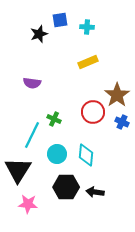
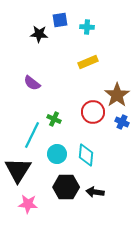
black star: rotated 24 degrees clockwise
purple semicircle: rotated 30 degrees clockwise
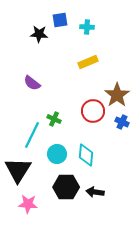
red circle: moved 1 px up
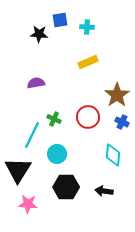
purple semicircle: moved 4 px right; rotated 132 degrees clockwise
red circle: moved 5 px left, 6 px down
cyan diamond: moved 27 px right
black arrow: moved 9 px right, 1 px up
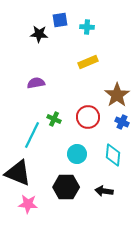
cyan circle: moved 20 px right
black triangle: moved 3 px down; rotated 40 degrees counterclockwise
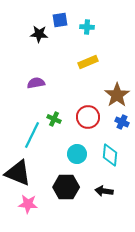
cyan diamond: moved 3 px left
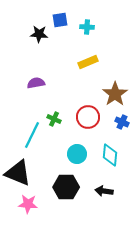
brown star: moved 2 px left, 1 px up
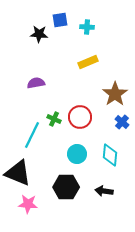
red circle: moved 8 px left
blue cross: rotated 16 degrees clockwise
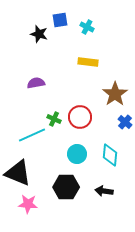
cyan cross: rotated 24 degrees clockwise
black star: rotated 12 degrees clockwise
yellow rectangle: rotated 30 degrees clockwise
blue cross: moved 3 px right
cyan line: rotated 40 degrees clockwise
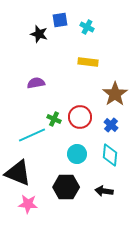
blue cross: moved 14 px left, 3 px down
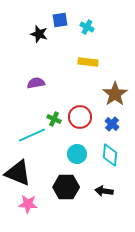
blue cross: moved 1 px right, 1 px up
